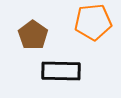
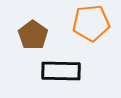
orange pentagon: moved 2 px left, 1 px down
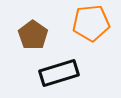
black rectangle: moved 2 px left, 2 px down; rotated 18 degrees counterclockwise
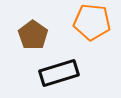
orange pentagon: moved 1 px right, 1 px up; rotated 12 degrees clockwise
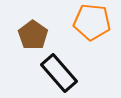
black rectangle: rotated 66 degrees clockwise
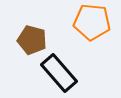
brown pentagon: moved 1 px left, 5 px down; rotated 20 degrees counterclockwise
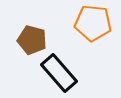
orange pentagon: moved 1 px right, 1 px down
